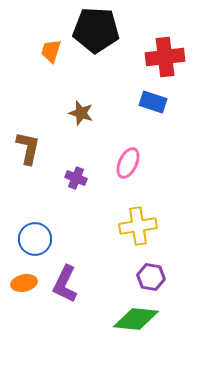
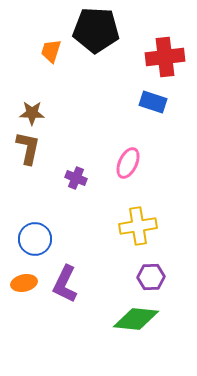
brown star: moved 49 px left; rotated 15 degrees counterclockwise
purple hexagon: rotated 12 degrees counterclockwise
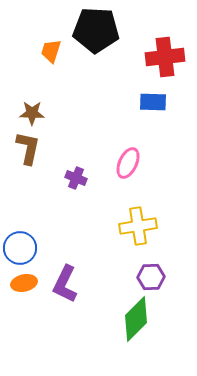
blue rectangle: rotated 16 degrees counterclockwise
blue circle: moved 15 px left, 9 px down
green diamond: rotated 51 degrees counterclockwise
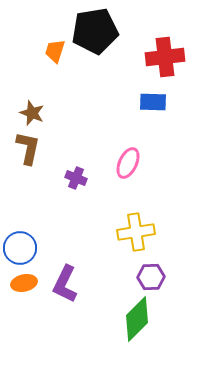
black pentagon: moved 1 px left, 1 px down; rotated 12 degrees counterclockwise
orange trapezoid: moved 4 px right
brown star: rotated 20 degrees clockwise
yellow cross: moved 2 px left, 6 px down
green diamond: moved 1 px right
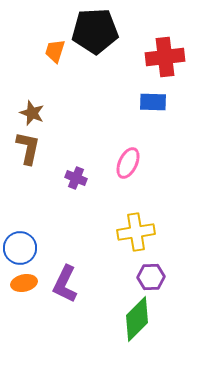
black pentagon: rotated 6 degrees clockwise
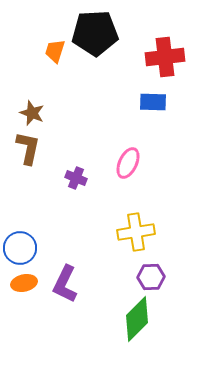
black pentagon: moved 2 px down
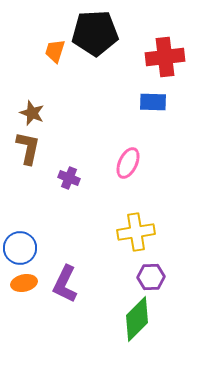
purple cross: moved 7 px left
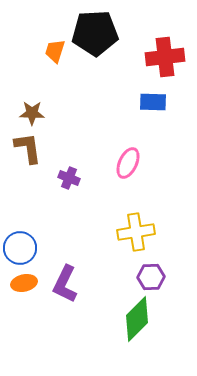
brown star: rotated 20 degrees counterclockwise
brown L-shape: rotated 20 degrees counterclockwise
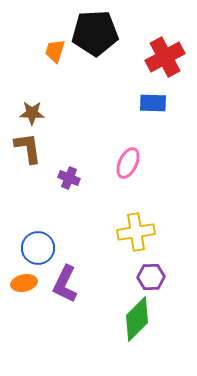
red cross: rotated 21 degrees counterclockwise
blue rectangle: moved 1 px down
blue circle: moved 18 px right
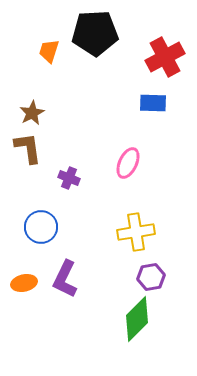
orange trapezoid: moved 6 px left
brown star: rotated 30 degrees counterclockwise
blue circle: moved 3 px right, 21 px up
purple hexagon: rotated 8 degrees counterclockwise
purple L-shape: moved 5 px up
